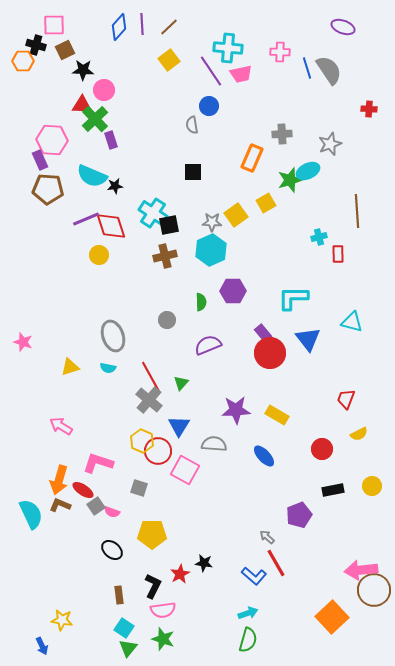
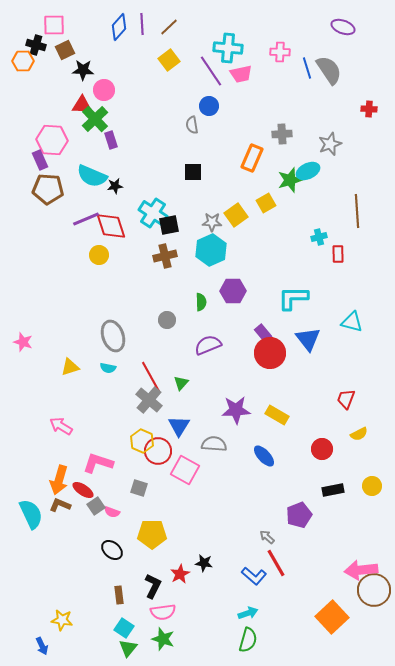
pink semicircle at (163, 610): moved 2 px down
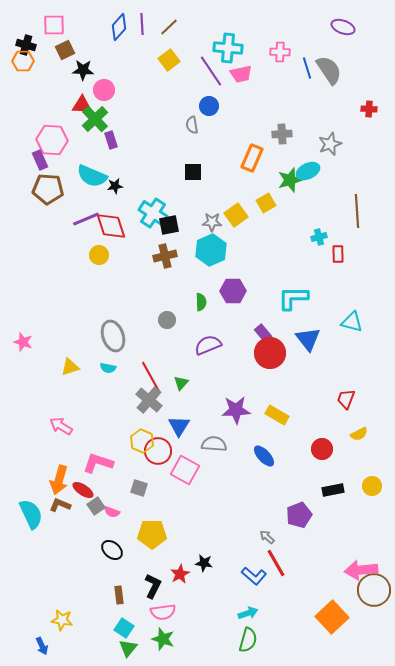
black cross at (36, 45): moved 10 px left
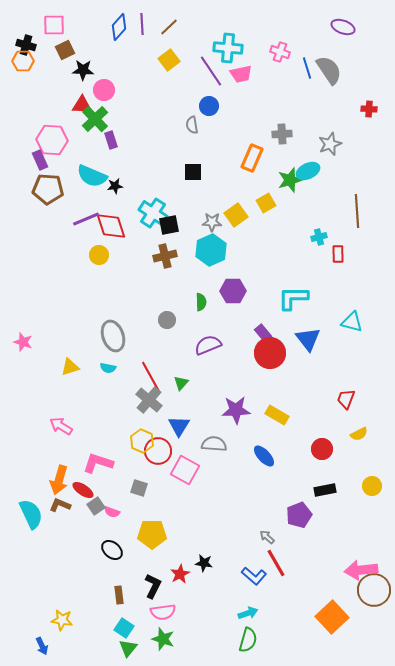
pink cross at (280, 52): rotated 18 degrees clockwise
black rectangle at (333, 490): moved 8 px left
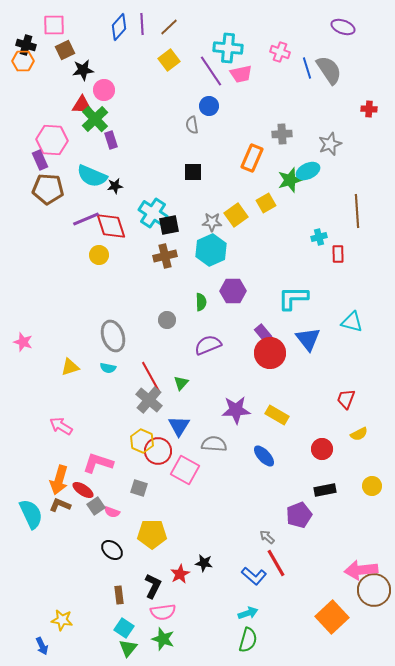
black star at (83, 70): rotated 10 degrees counterclockwise
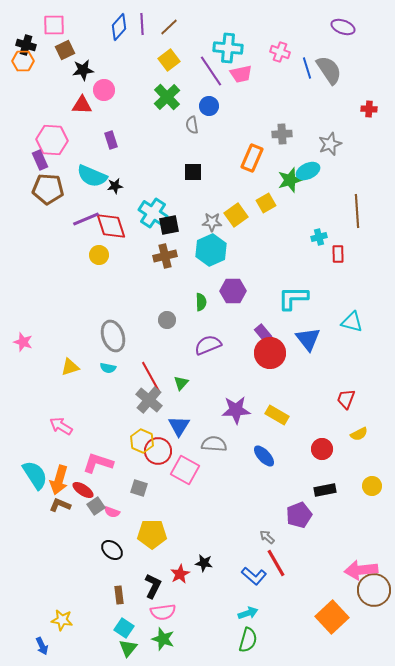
green cross at (95, 119): moved 72 px right, 22 px up
cyan semicircle at (31, 514): moved 4 px right, 39 px up; rotated 8 degrees counterclockwise
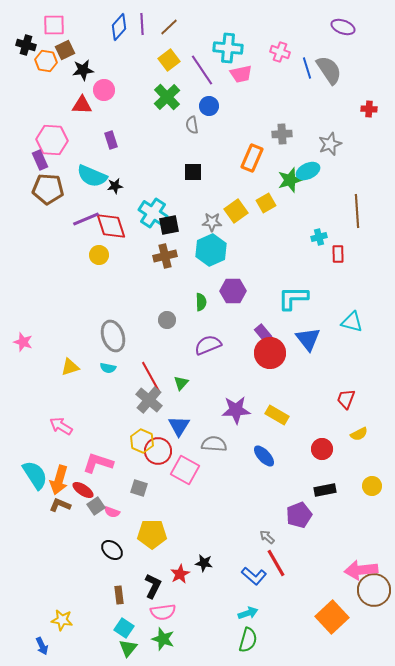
orange hexagon at (23, 61): moved 23 px right; rotated 10 degrees clockwise
purple line at (211, 71): moved 9 px left, 1 px up
yellow square at (236, 215): moved 4 px up
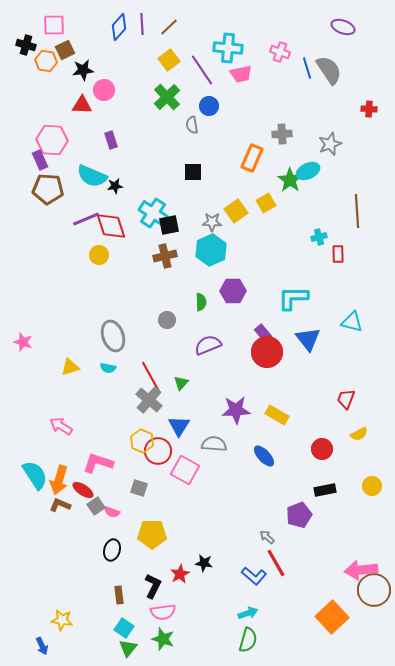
green star at (290, 180): rotated 20 degrees counterclockwise
red circle at (270, 353): moved 3 px left, 1 px up
black ellipse at (112, 550): rotated 65 degrees clockwise
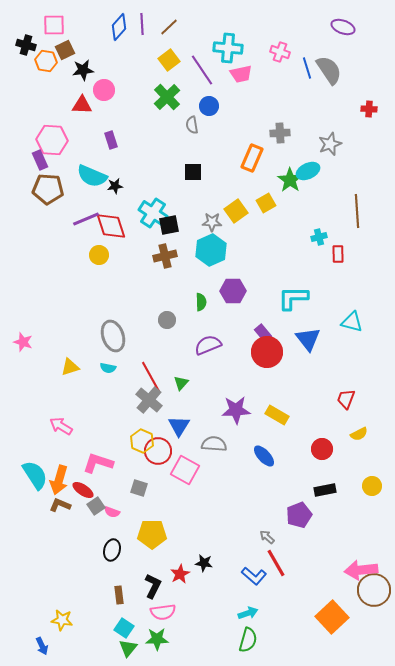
gray cross at (282, 134): moved 2 px left, 1 px up
green star at (163, 639): moved 6 px left; rotated 20 degrees counterclockwise
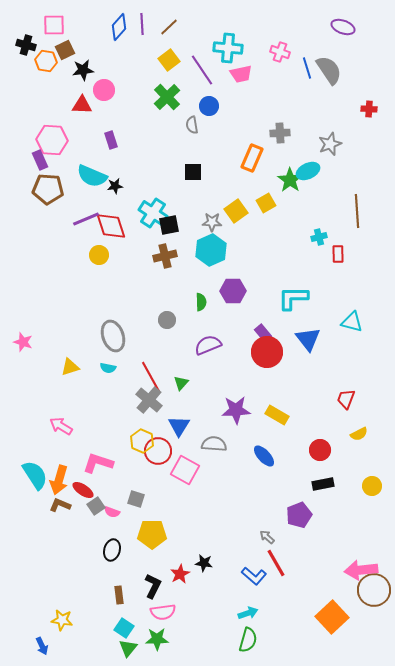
red circle at (322, 449): moved 2 px left, 1 px down
gray square at (139, 488): moved 3 px left, 11 px down
black rectangle at (325, 490): moved 2 px left, 6 px up
